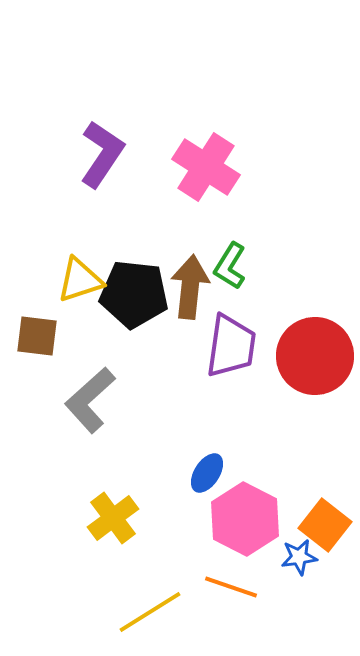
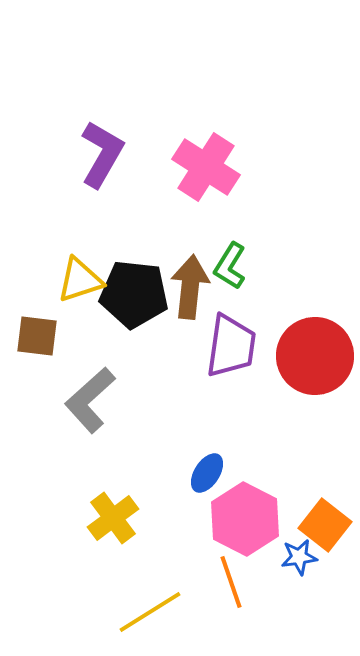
purple L-shape: rotated 4 degrees counterclockwise
orange line: moved 5 px up; rotated 52 degrees clockwise
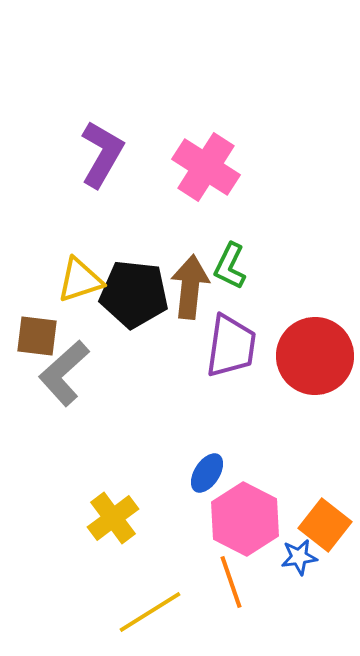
green L-shape: rotated 6 degrees counterclockwise
gray L-shape: moved 26 px left, 27 px up
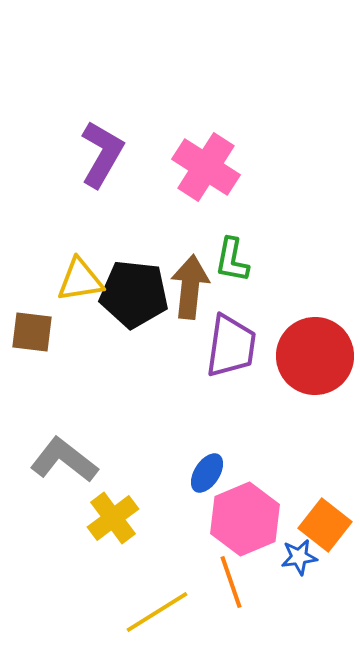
green L-shape: moved 2 px right, 6 px up; rotated 15 degrees counterclockwise
yellow triangle: rotated 9 degrees clockwise
brown square: moved 5 px left, 4 px up
gray L-shape: moved 87 px down; rotated 80 degrees clockwise
pink hexagon: rotated 10 degrees clockwise
yellow line: moved 7 px right
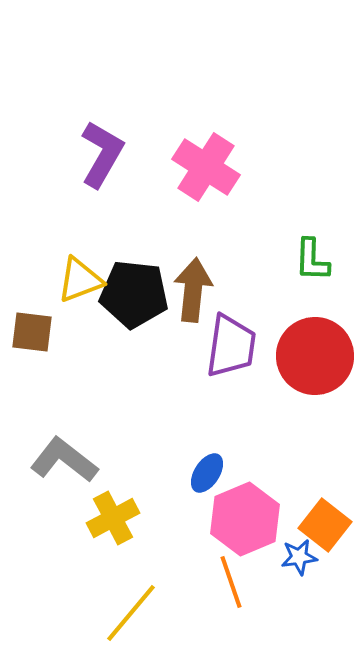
green L-shape: moved 80 px right; rotated 9 degrees counterclockwise
yellow triangle: rotated 12 degrees counterclockwise
brown arrow: moved 3 px right, 3 px down
yellow cross: rotated 9 degrees clockwise
yellow line: moved 26 px left, 1 px down; rotated 18 degrees counterclockwise
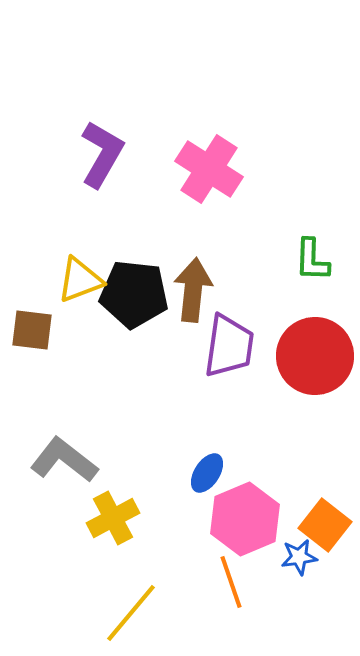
pink cross: moved 3 px right, 2 px down
brown square: moved 2 px up
purple trapezoid: moved 2 px left
